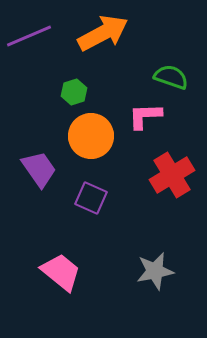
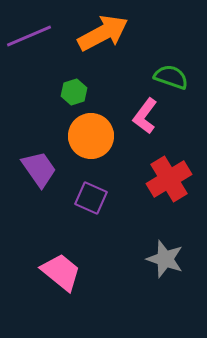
pink L-shape: rotated 51 degrees counterclockwise
red cross: moved 3 px left, 4 px down
gray star: moved 10 px right, 12 px up; rotated 30 degrees clockwise
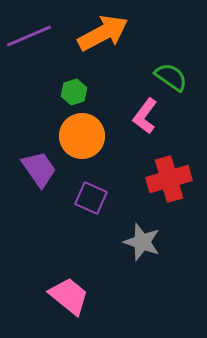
green semicircle: rotated 16 degrees clockwise
orange circle: moved 9 px left
red cross: rotated 15 degrees clockwise
gray star: moved 23 px left, 17 px up
pink trapezoid: moved 8 px right, 24 px down
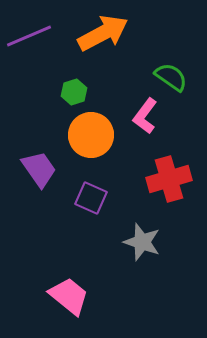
orange circle: moved 9 px right, 1 px up
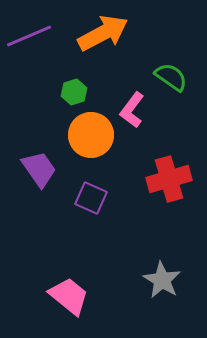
pink L-shape: moved 13 px left, 6 px up
gray star: moved 20 px right, 38 px down; rotated 12 degrees clockwise
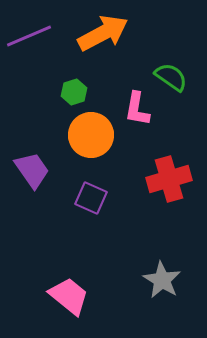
pink L-shape: moved 5 px right, 1 px up; rotated 27 degrees counterclockwise
purple trapezoid: moved 7 px left, 1 px down
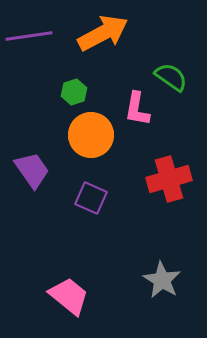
purple line: rotated 15 degrees clockwise
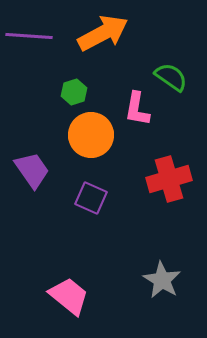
purple line: rotated 12 degrees clockwise
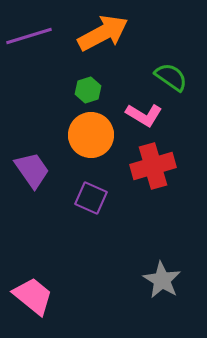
purple line: rotated 21 degrees counterclockwise
green hexagon: moved 14 px right, 2 px up
pink L-shape: moved 7 px right, 6 px down; rotated 69 degrees counterclockwise
red cross: moved 16 px left, 13 px up
pink trapezoid: moved 36 px left
